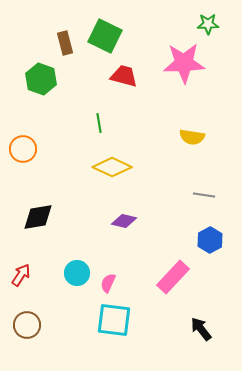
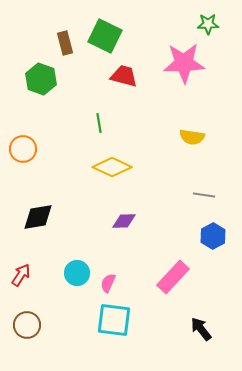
purple diamond: rotated 15 degrees counterclockwise
blue hexagon: moved 3 px right, 4 px up
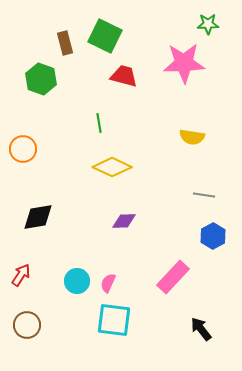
cyan circle: moved 8 px down
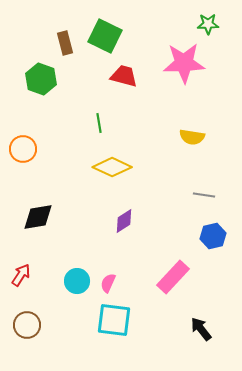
purple diamond: rotated 30 degrees counterclockwise
blue hexagon: rotated 15 degrees clockwise
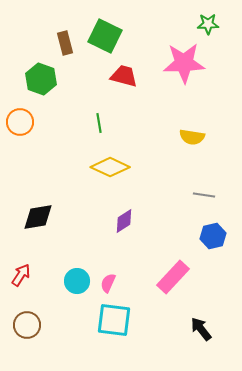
orange circle: moved 3 px left, 27 px up
yellow diamond: moved 2 px left
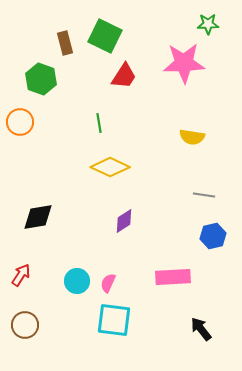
red trapezoid: rotated 108 degrees clockwise
pink rectangle: rotated 44 degrees clockwise
brown circle: moved 2 px left
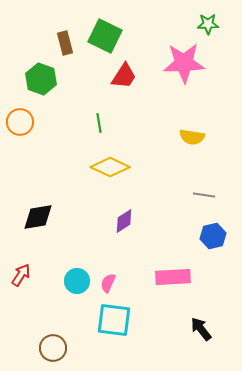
brown circle: moved 28 px right, 23 px down
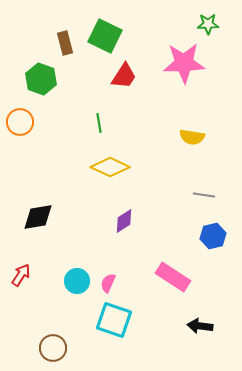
pink rectangle: rotated 36 degrees clockwise
cyan square: rotated 12 degrees clockwise
black arrow: moved 1 px left, 3 px up; rotated 45 degrees counterclockwise
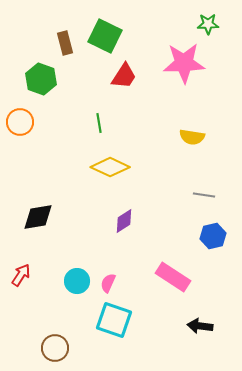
brown circle: moved 2 px right
